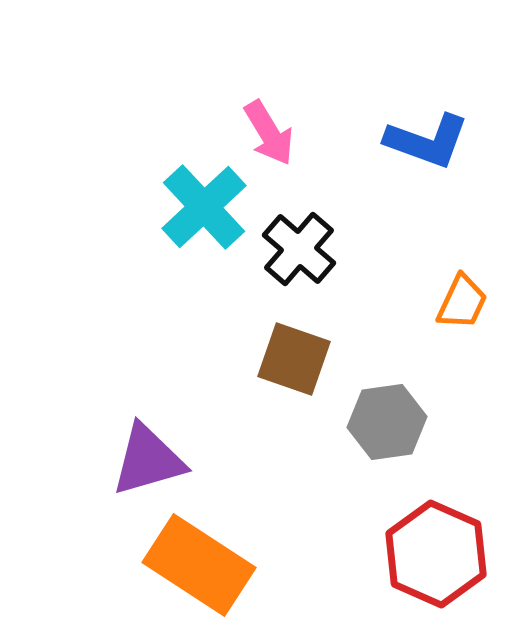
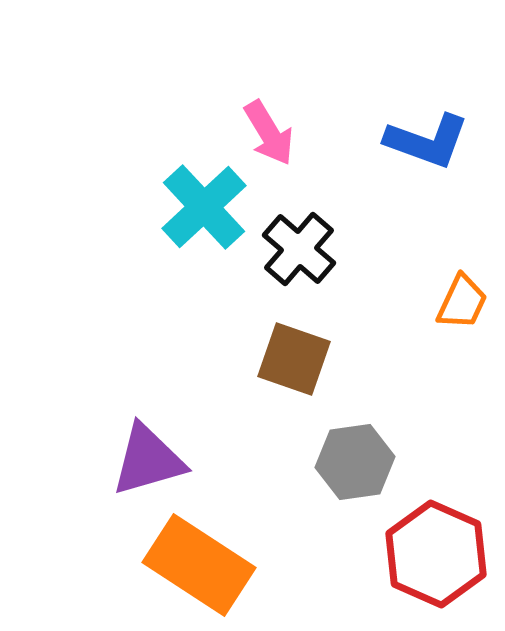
gray hexagon: moved 32 px left, 40 px down
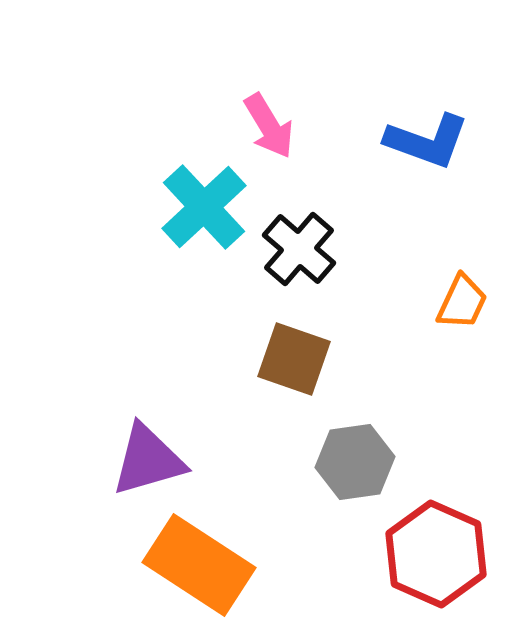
pink arrow: moved 7 px up
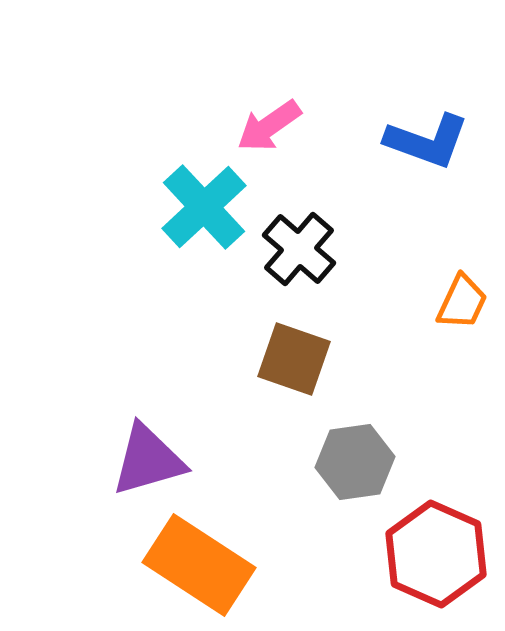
pink arrow: rotated 86 degrees clockwise
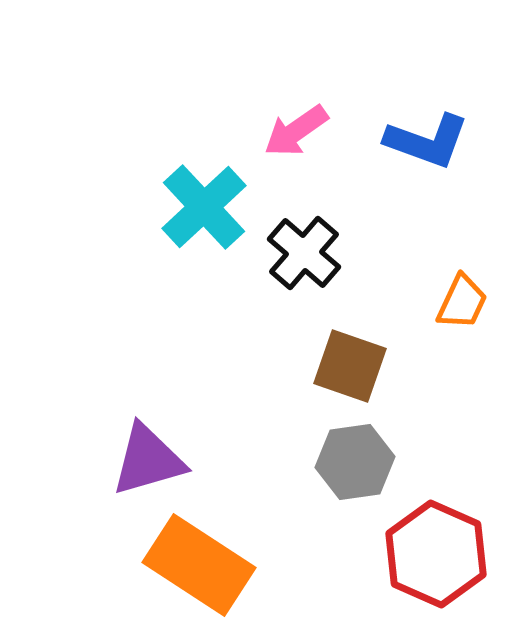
pink arrow: moved 27 px right, 5 px down
black cross: moved 5 px right, 4 px down
brown square: moved 56 px right, 7 px down
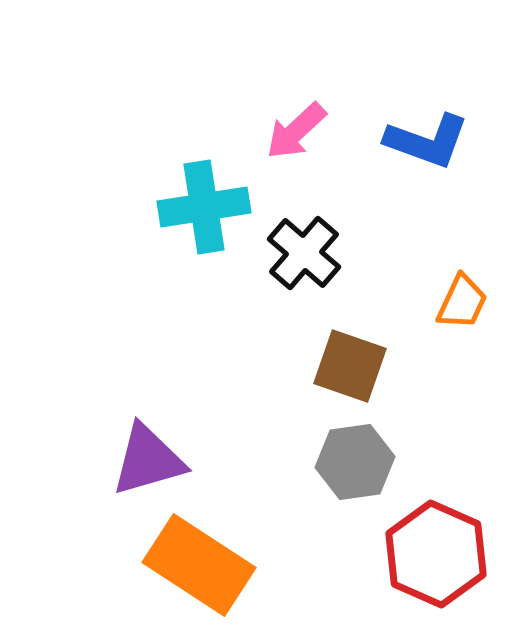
pink arrow: rotated 8 degrees counterclockwise
cyan cross: rotated 34 degrees clockwise
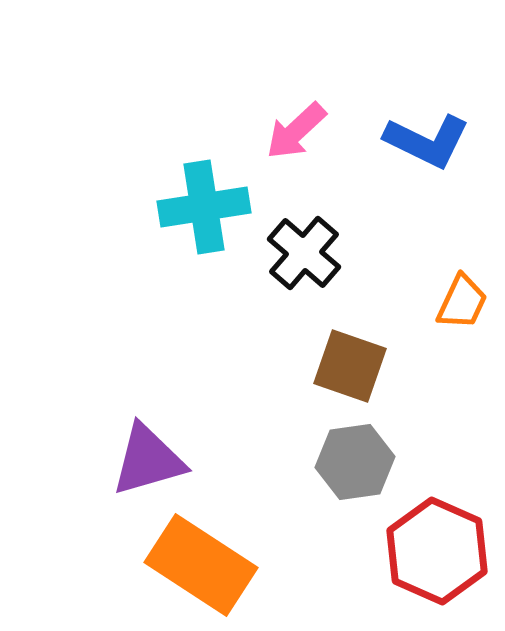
blue L-shape: rotated 6 degrees clockwise
red hexagon: moved 1 px right, 3 px up
orange rectangle: moved 2 px right
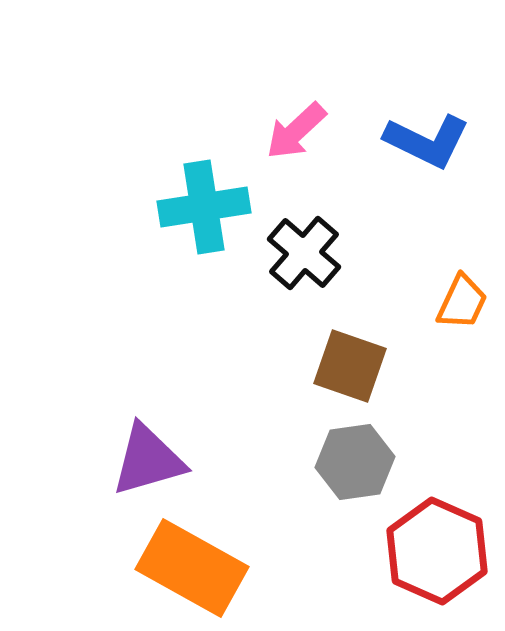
orange rectangle: moved 9 px left, 3 px down; rotated 4 degrees counterclockwise
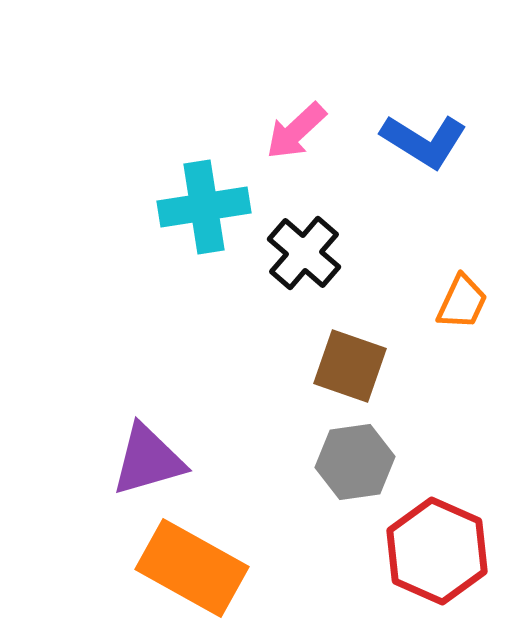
blue L-shape: moved 3 px left; rotated 6 degrees clockwise
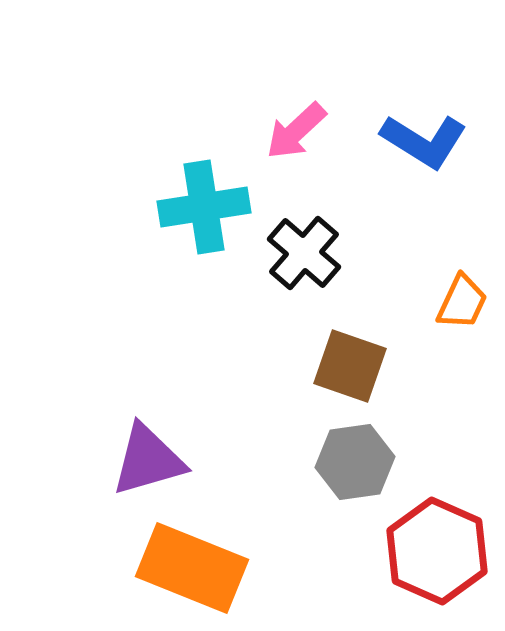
orange rectangle: rotated 7 degrees counterclockwise
